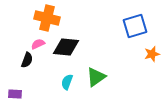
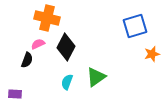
black diamond: rotated 68 degrees counterclockwise
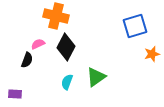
orange cross: moved 9 px right, 2 px up
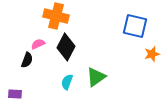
blue square: rotated 30 degrees clockwise
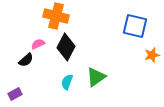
orange star: moved 1 px down
black semicircle: moved 1 px left; rotated 28 degrees clockwise
purple rectangle: rotated 32 degrees counterclockwise
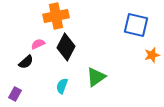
orange cross: rotated 25 degrees counterclockwise
blue square: moved 1 px right, 1 px up
black semicircle: moved 2 px down
cyan semicircle: moved 5 px left, 4 px down
purple rectangle: rotated 32 degrees counterclockwise
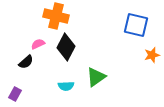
orange cross: rotated 25 degrees clockwise
cyan semicircle: moved 4 px right; rotated 112 degrees counterclockwise
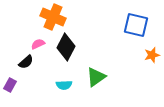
orange cross: moved 3 px left, 1 px down; rotated 10 degrees clockwise
cyan semicircle: moved 2 px left, 1 px up
purple rectangle: moved 5 px left, 9 px up
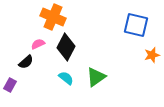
cyan semicircle: moved 2 px right, 7 px up; rotated 140 degrees counterclockwise
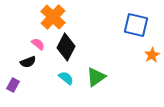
orange cross: rotated 20 degrees clockwise
pink semicircle: rotated 64 degrees clockwise
orange star: rotated 14 degrees counterclockwise
black semicircle: moved 2 px right; rotated 21 degrees clockwise
purple rectangle: moved 3 px right
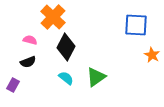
blue square: rotated 10 degrees counterclockwise
pink semicircle: moved 8 px left, 4 px up; rotated 24 degrees counterclockwise
orange star: rotated 14 degrees counterclockwise
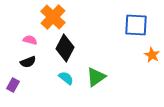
black diamond: moved 1 px left, 1 px down
